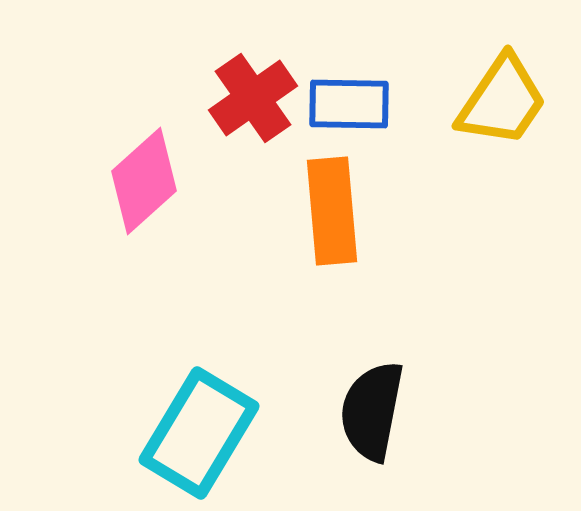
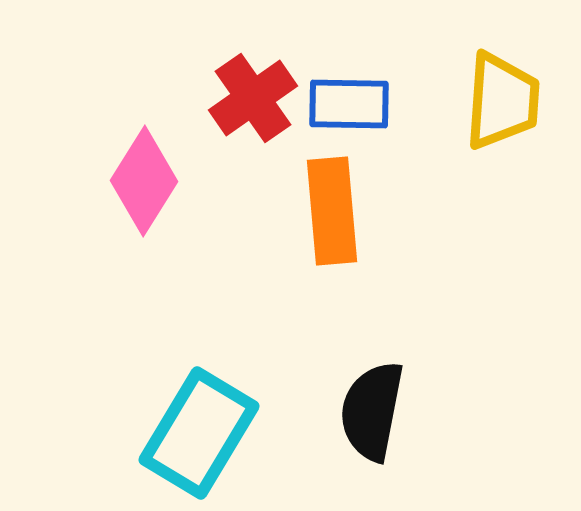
yellow trapezoid: rotated 30 degrees counterclockwise
pink diamond: rotated 16 degrees counterclockwise
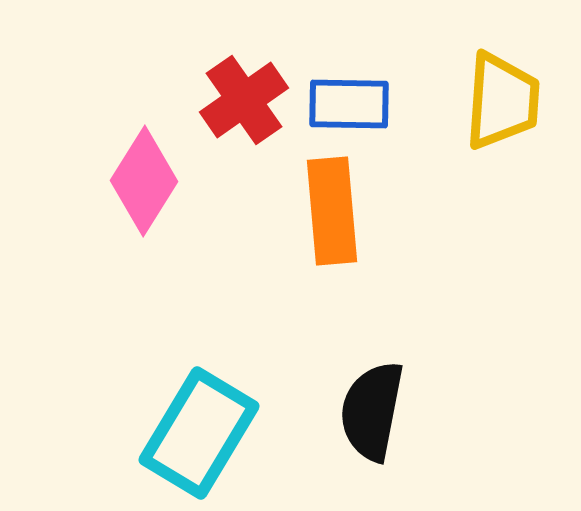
red cross: moved 9 px left, 2 px down
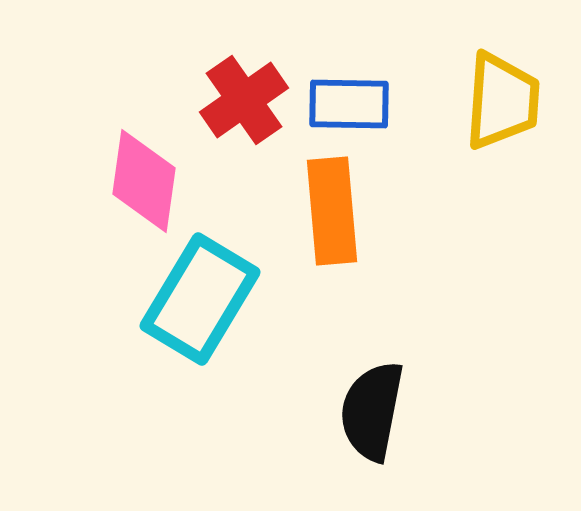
pink diamond: rotated 24 degrees counterclockwise
cyan rectangle: moved 1 px right, 134 px up
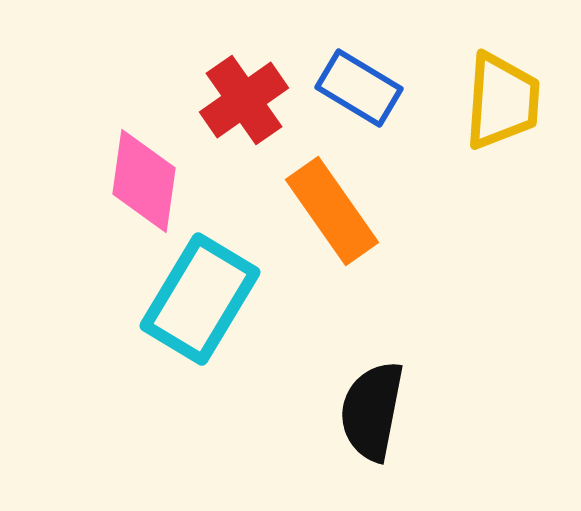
blue rectangle: moved 10 px right, 16 px up; rotated 30 degrees clockwise
orange rectangle: rotated 30 degrees counterclockwise
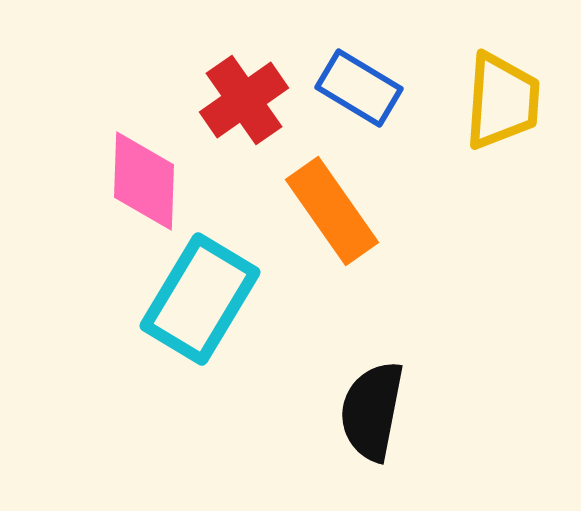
pink diamond: rotated 6 degrees counterclockwise
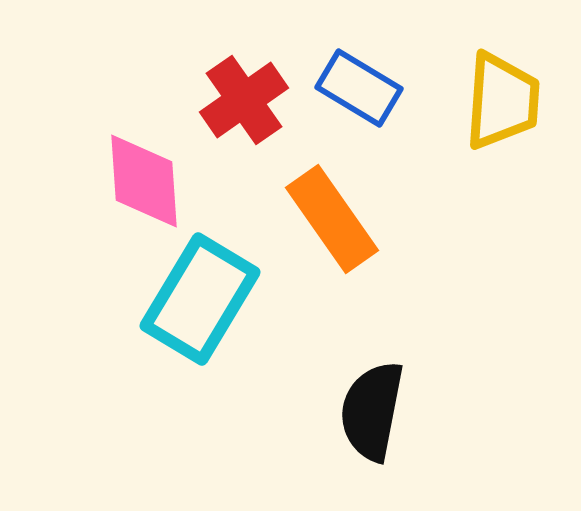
pink diamond: rotated 6 degrees counterclockwise
orange rectangle: moved 8 px down
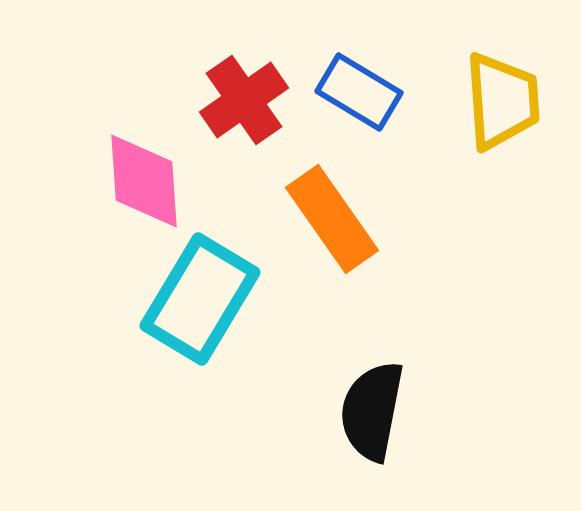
blue rectangle: moved 4 px down
yellow trapezoid: rotated 8 degrees counterclockwise
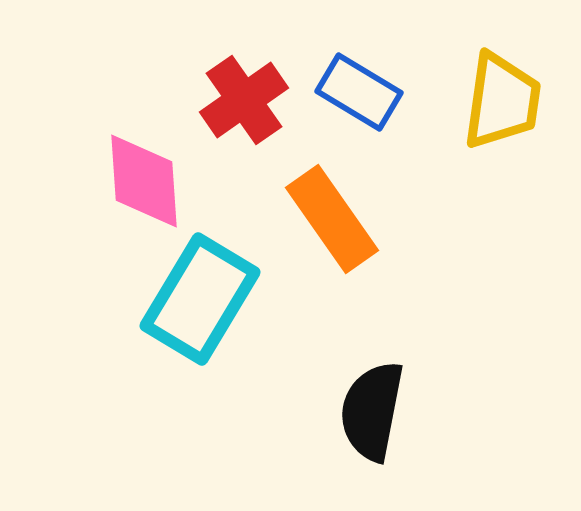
yellow trapezoid: rotated 12 degrees clockwise
